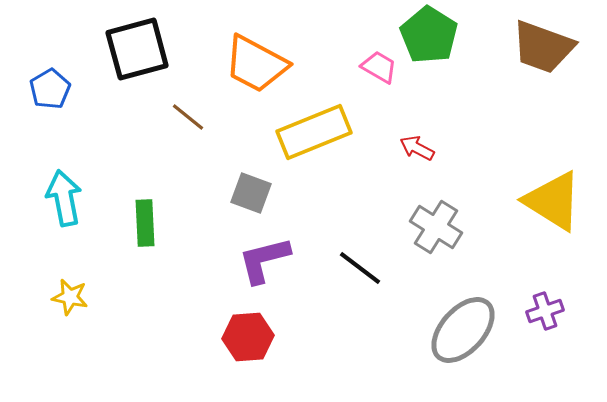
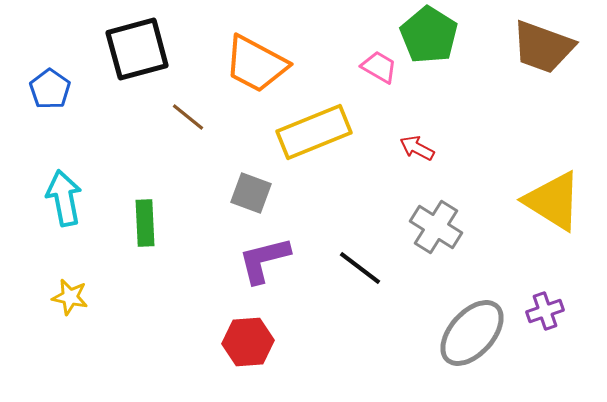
blue pentagon: rotated 6 degrees counterclockwise
gray ellipse: moved 9 px right, 3 px down
red hexagon: moved 5 px down
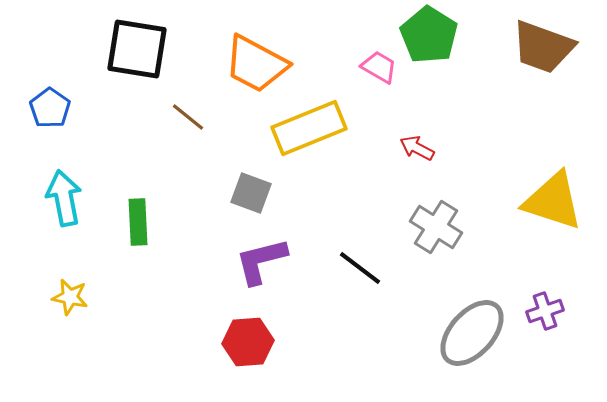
black square: rotated 24 degrees clockwise
blue pentagon: moved 19 px down
yellow rectangle: moved 5 px left, 4 px up
yellow triangle: rotated 14 degrees counterclockwise
green rectangle: moved 7 px left, 1 px up
purple L-shape: moved 3 px left, 1 px down
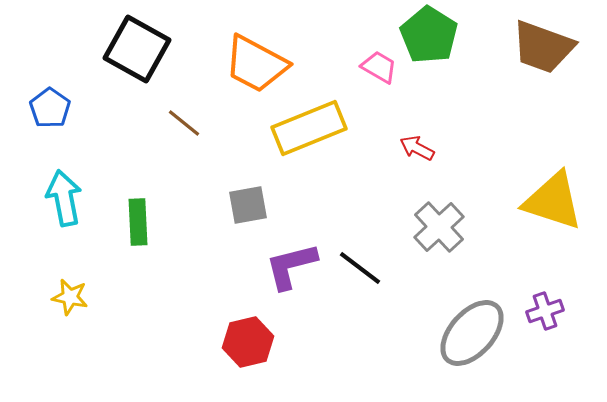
black square: rotated 20 degrees clockwise
brown line: moved 4 px left, 6 px down
gray square: moved 3 px left, 12 px down; rotated 30 degrees counterclockwise
gray cross: moved 3 px right; rotated 15 degrees clockwise
purple L-shape: moved 30 px right, 5 px down
red hexagon: rotated 9 degrees counterclockwise
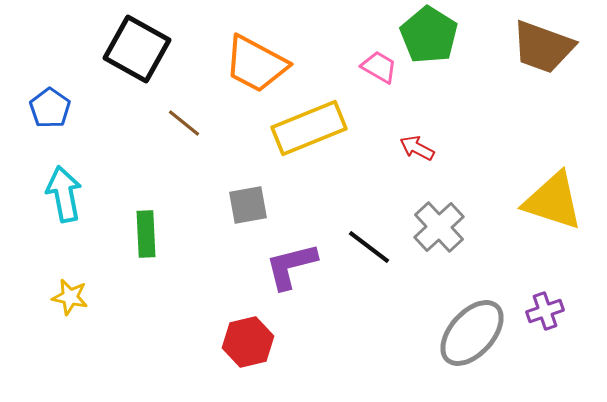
cyan arrow: moved 4 px up
green rectangle: moved 8 px right, 12 px down
black line: moved 9 px right, 21 px up
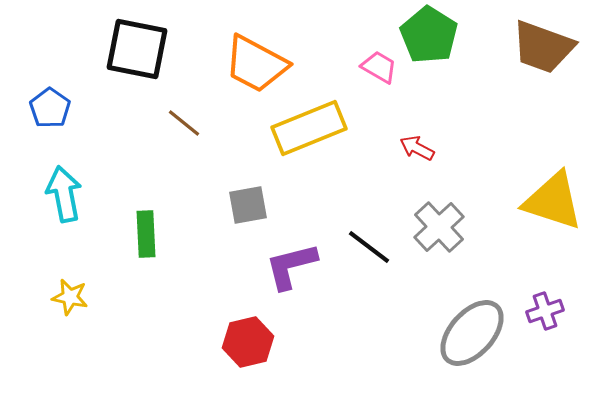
black square: rotated 18 degrees counterclockwise
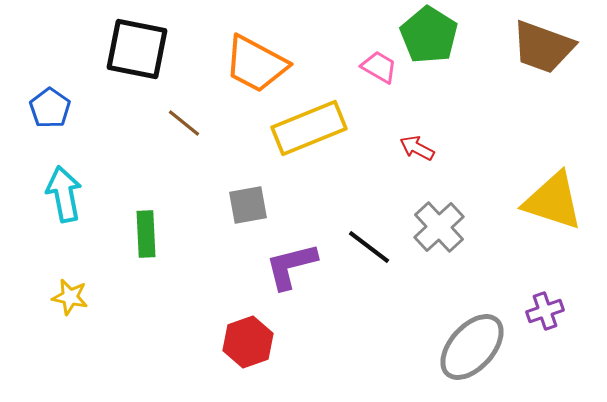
gray ellipse: moved 14 px down
red hexagon: rotated 6 degrees counterclockwise
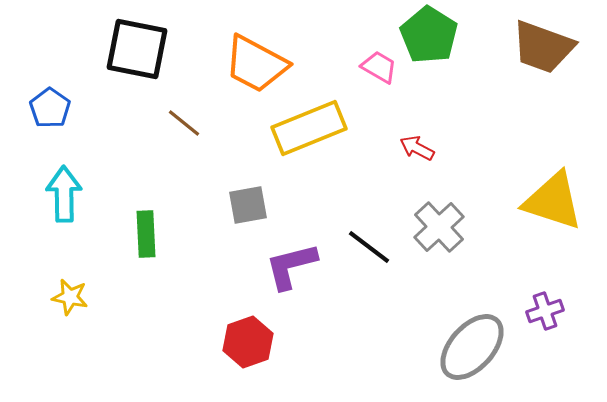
cyan arrow: rotated 10 degrees clockwise
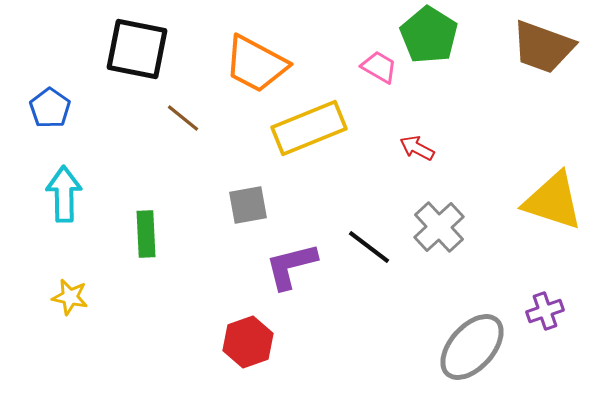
brown line: moved 1 px left, 5 px up
